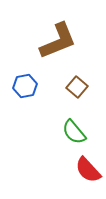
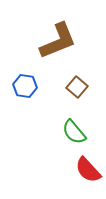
blue hexagon: rotated 20 degrees clockwise
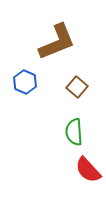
brown L-shape: moved 1 px left, 1 px down
blue hexagon: moved 4 px up; rotated 15 degrees clockwise
green semicircle: rotated 36 degrees clockwise
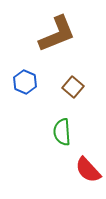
brown L-shape: moved 8 px up
brown square: moved 4 px left
green semicircle: moved 12 px left
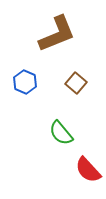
brown square: moved 3 px right, 4 px up
green semicircle: moved 1 px left, 1 px down; rotated 36 degrees counterclockwise
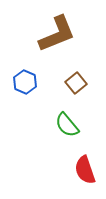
brown square: rotated 10 degrees clockwise
green semicircle: moved 6 px right, 8 px up
red semicircle: moved 3 px left; rotated 24 degrees clockwise
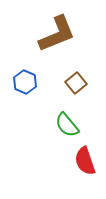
red semicircle: moved 9 px up
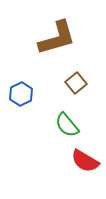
brown L-shape: moved 4 px down; rotated 6 degrees clockwise
blue hexagon: moved 4 px left, 12 px down; rotated 10 degrees clockwise
red semicircle: rotated 40 degrees counterclockwise
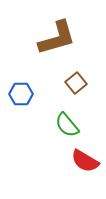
blue hexagon: rotated 25 degrees clockwise
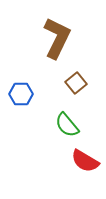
brown L-shape: rotated 48 degrees counterclockwise
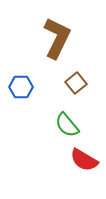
blue hexagon: moved 7 px up
red semicircle: moved 1 px left, 1 px up
